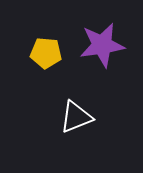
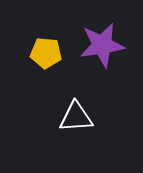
white triangle: rotated 18 degrees clockwise
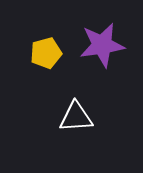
yellow pentagon: rotated 20 degrees counterclockwise
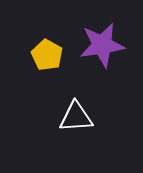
yellow pentagon: moved 1 px right, 2 px down; rotated 28 degrees counterclockwise
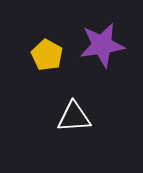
white triangle: moved 2 px left
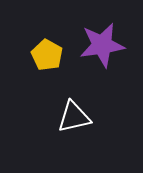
white triangle: rotated 9 degrees counterclockwise
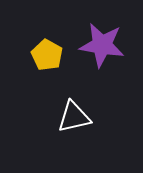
purple star: rotated 18 degrees clockwise
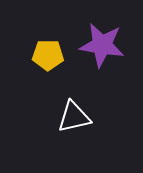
yellow pentagon: moved 1 px right; rotated 28 degrees counterclockwise
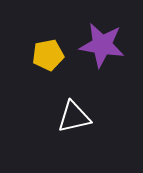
yellow pentagon: rotated 12 degrees counterclockwise
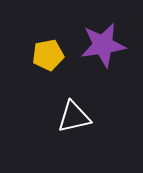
purple star: moved 1 px right; rotated 18 degrees counterclockwise
